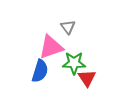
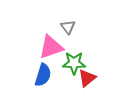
blue semicircle: moved 3 px right, 4 px down
red triangle: rotated 24 degrees clockwise
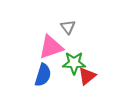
red triangle: moved 2 px up
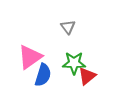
pink triangle: moved 21 px left, 10 px down; rotated 16 degrees counterclockwise
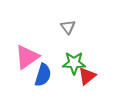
pink triangle: moved 3 px left
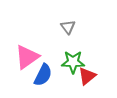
green star: moved 1 px left, 1 px up
blue semicircle: rotated 10 degrees clockwise
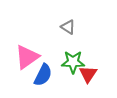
gray triangle: rotated 21 degrees counterclockwise
red triangle: moved 1 px right, 2 px up; rotated 18 degrees counterclockwise
